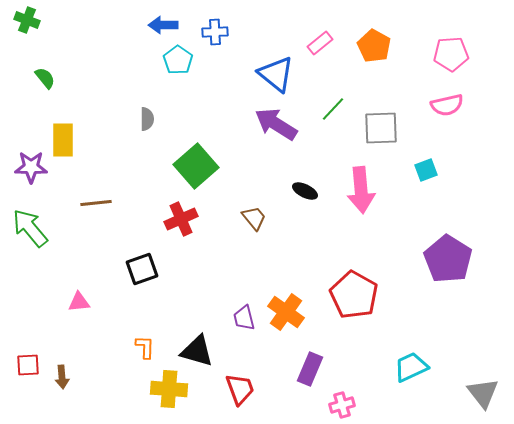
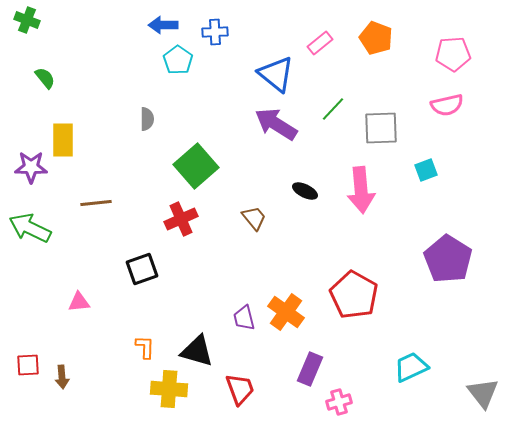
orange pentagon: moved 2 px right, 8 px up; rotated 8 degrees counterclockwise
pink pentagon: moved 2 px right
green arrow: rotated 24 degrees counterclockwise
pink cross: moved 3 px left, 3 px up
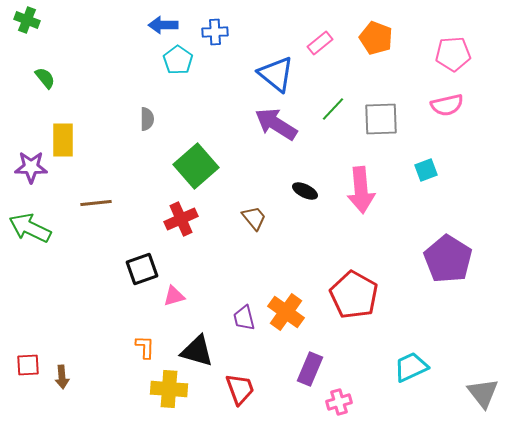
gray square: moved 9 px up
pink triangle: moved 95 px right, 6 px up; rotated 10 degrees counterclockwise
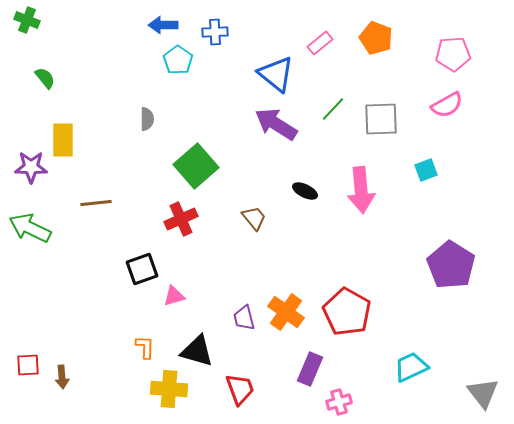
pink semicircle: rotated 16 degrees counterclockwise
purple pentagon: moved 3 px right, 6 px down
red pentagon: moved 7 px left, 17 px down
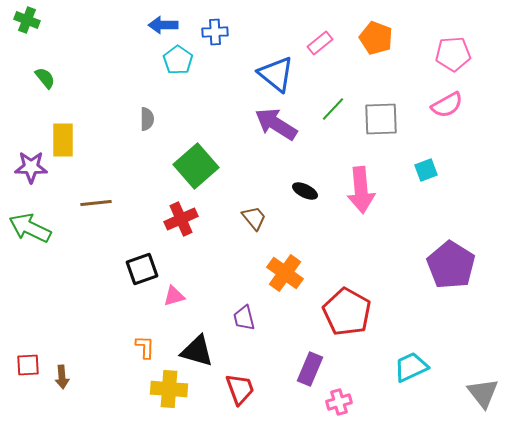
orange cross: moved 1 px left, 39 px up
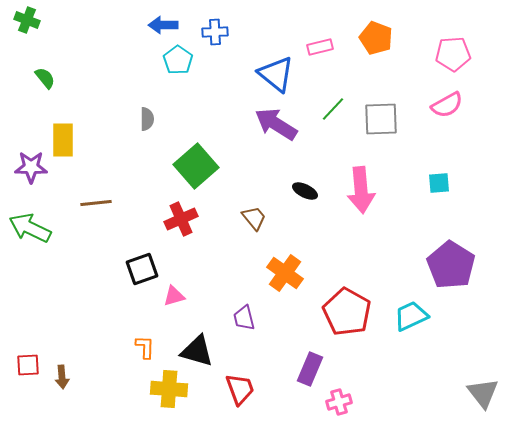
pink rectangle: moved 4 px down; rotated 25 degrees clockwise
cyan square: moved 13 px right, 13 px down; rotated 15 degrees clockwise
cyan trapezoid: moved 51 px up
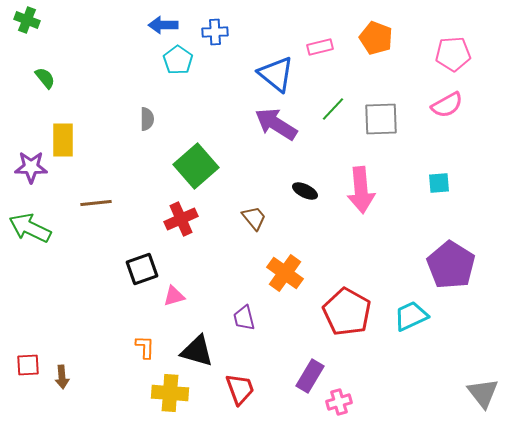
purple rectangle: moved 7 px down; rotated 8 degrees clockwise
yellow cross: moved 1 px right, 4 px down
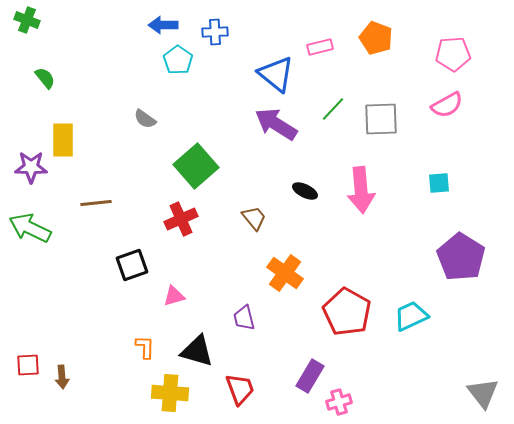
gray semicircle: moved 2 px left; rotated 125 degrees clockwise
purple pentagon: moved 10 px right, 8 px up
black square: moved 10 px left, 4 px up
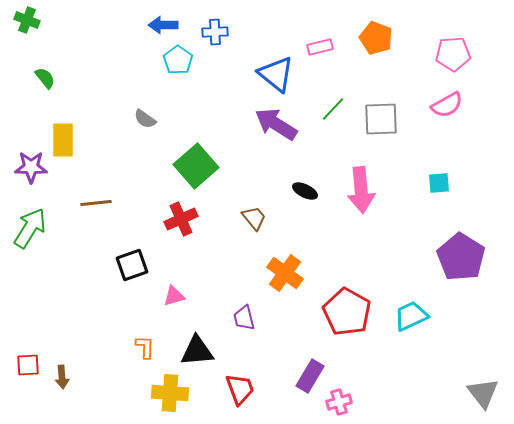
green arrow: rotated 96 degrees clockwise
black triangle: rotated 21 degrees counterclockwise
